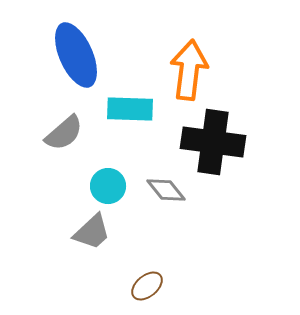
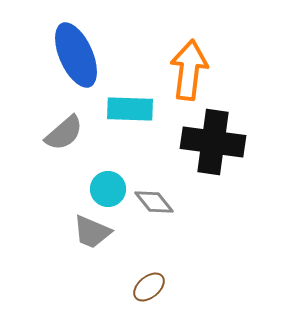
cyan circle: moved 3 px down
gray diamond: moved 12 px left, 12 px down
gray trapezoid: rotated 66 degrees clockwise
brown ellipse: moved 2 px right, 1 px down
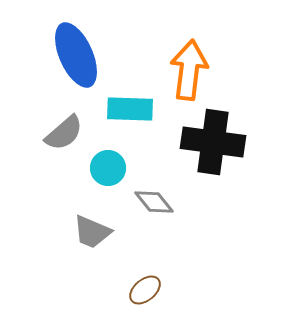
cyan circle: moved 21 px up
brown ellipse: moved 4 px left, 3 px down
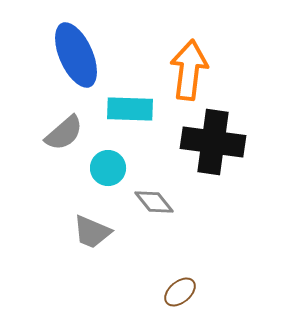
brown ellipse: moved 35 px right, 2 px down
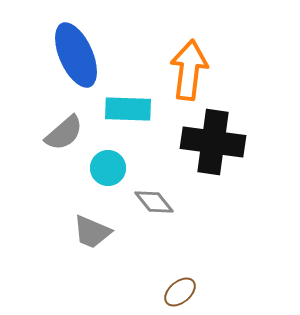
cyan rectangle: moved 2 px left
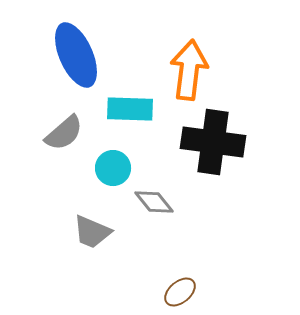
cyan rectangle: moved 2 px right
cyan circle: moved 5 px right
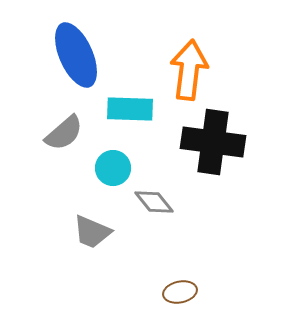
brown ellipse: rotated 28 degrees clockwise
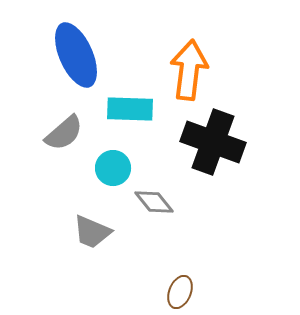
black cross: rotated 12 degrees clockwise
brown ellipse: rotated 56 degrees counterclockwise
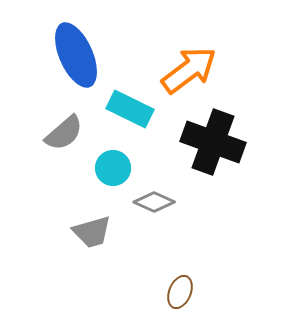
orange arrow: rotated 46 degrees clockwise
cyan rectangle: rotated 24 degrees clockwise
gray diamond: rotated 27 degrees counterclockwise
gray trapezoid: rotated 39 degrees counterclockwise
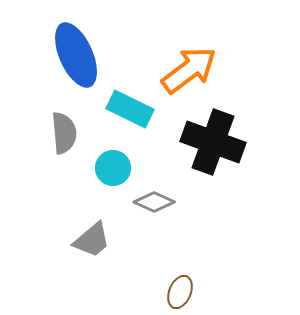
gray semicircle: rotated 54 degrees counterclockwise
gray trapezoid: moved 8 px down; rotated 24 degrees counterclockwise
